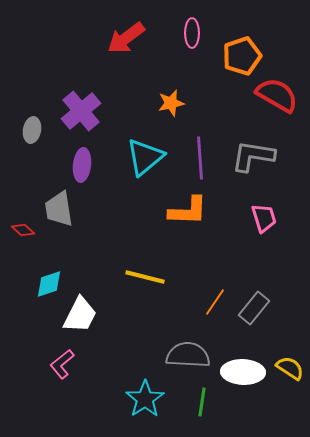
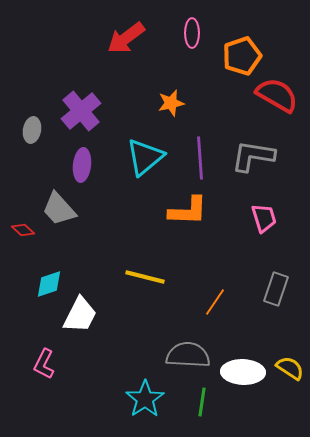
gray trapezoid: rotated 33 degrees counterclockwise
gray rectangle: moved 22 px right, 19 px up; rotated 20 degrees counterclockwise
pink L-shape: moved 18 px left; rotated 24 degrees counterclockwise
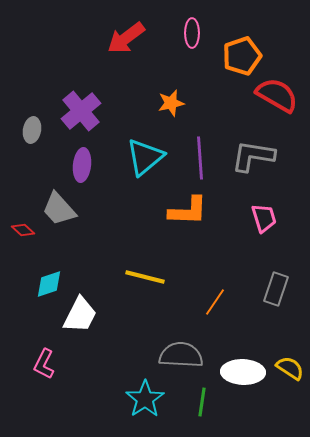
gray semicircle: moved 7 px left
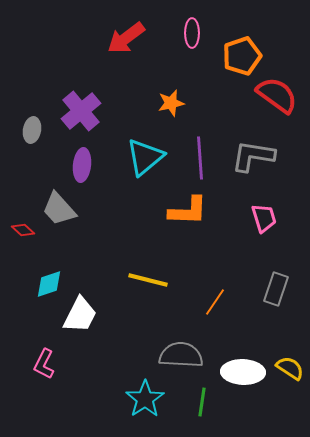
red semicircle: rotated 6 degrees clockwise
yellow line: moved 3 px right, 3 px down
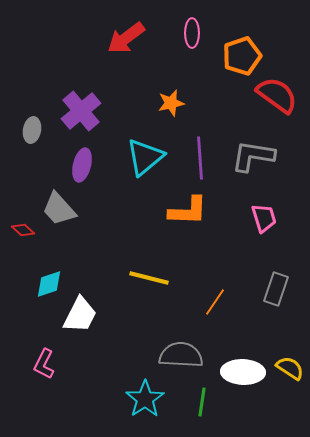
purple ellipse: rotated 8 degrees clockwise
yellow line: moved 1 px right, 2 px up
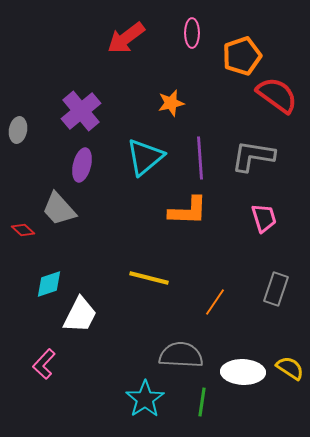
gray ellipse: moved 14 px left
pink L-shape: rotated 16 degrees clockwise
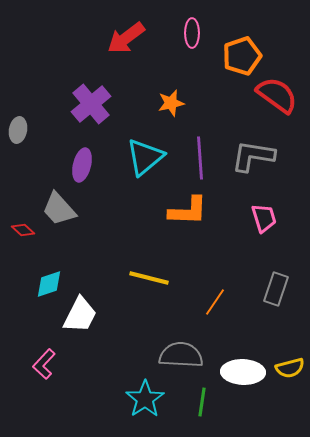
purple cross: moved 10 px right, 7 px up
yellow semicircle: rotated 132 degrees clockwise
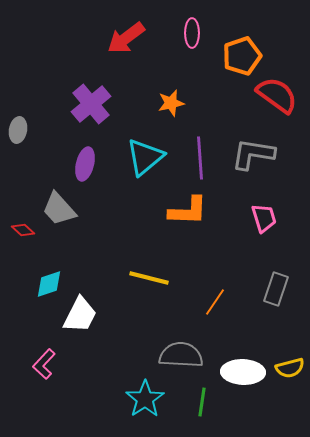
gray L-shape: moved 2 px up
purple ellipse: moved 3 px right, 1 px up
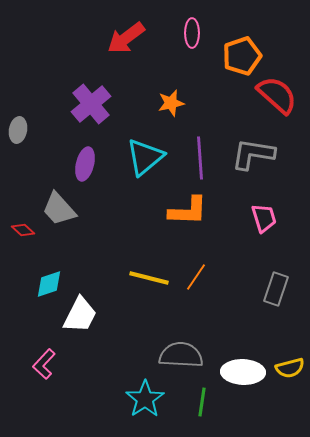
red semicircle: rotated 6 degrees clockwise
orange line: moved 19 px left, 25 px up
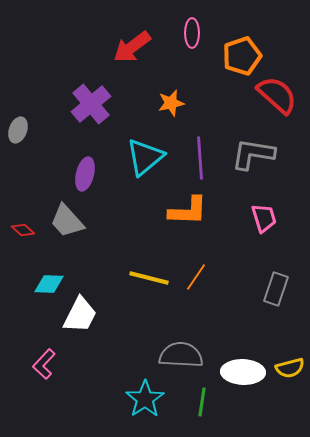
red arrow: moved 6 px right, 9 px down
gray ellipse: rotated 10 degrees clockwise
purple ellipse: moved 10 px down
gray trapezoid: moved 8 px right, 12 px down
cyan diamond: rotated 20 degrees clockwise
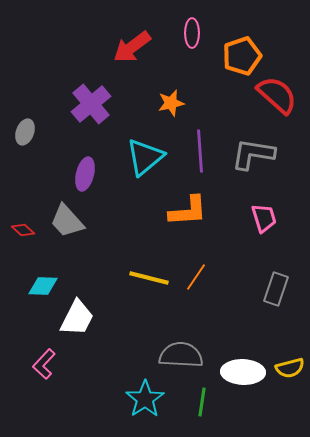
gray ellipse: moved 7 px right, 2 px down
purple line: moved 7 px up
orange L-shape: rotated 6 degrees counterclockwise
cyan diamond: moved 6 px left, 2 px down
white trapezoid: moved 3 px left, 3 px down
